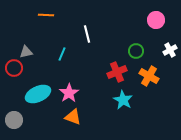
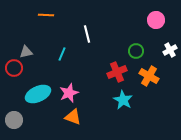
pink star: rotated 12 degrees clockwise
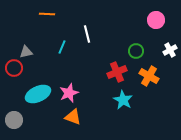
orange line: moved 1 px right, 1 px up
cyan line: moved 7 px up
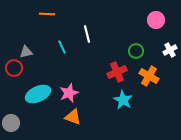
cyan line: rotated 48 degrees counterclockwise
gray circle: moved 3 px left, 3 px down
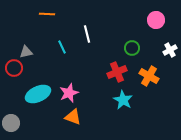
green circle: moved 4 px left, 3 px up
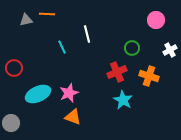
gray triangle: moved 32 px up
orange cross: rotated 12 degrees counterclockwise
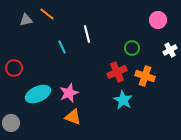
orange line: rotated 35 degrees clockwise
pink circle: moved 2 px right
orange cross: moved 4 px left
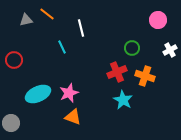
white line: moved 6 px left, 6 px up
red circle: moved 8 px up
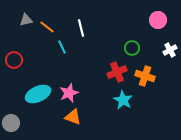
orange line: moved 13 px down
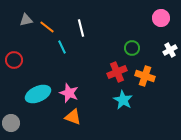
pink circle: moved 3 px right, 2 px up
pink star: rotated 30 degrees counterclockwise
